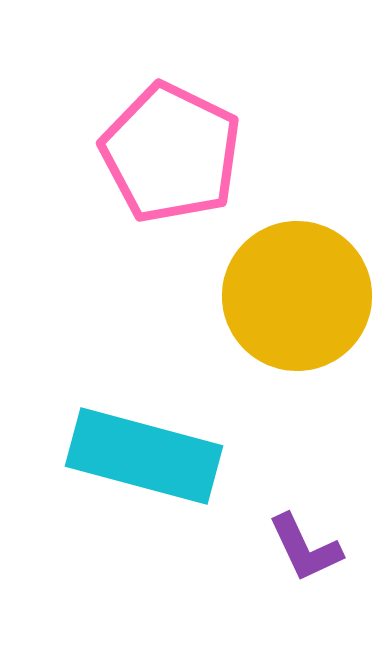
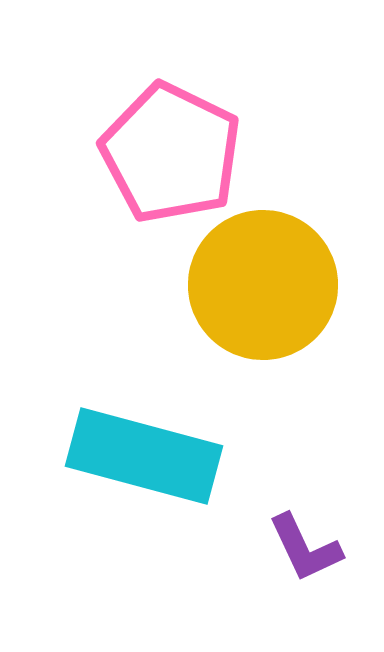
yellow circle: moved 34 px left, 11 px up
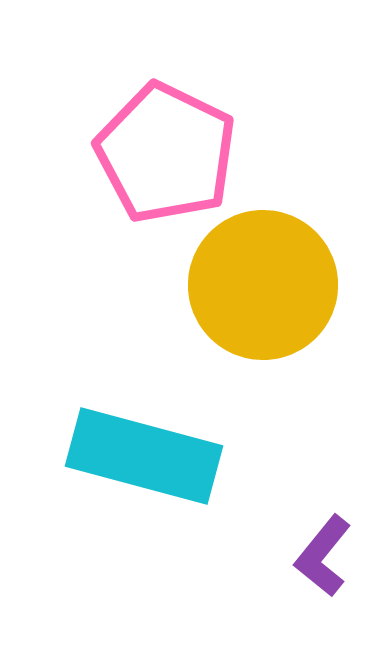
pink pentagon: moved 5 px left
purple L-shape: moved 18 px right, 8 px down; rotated 64 degrees clockwise
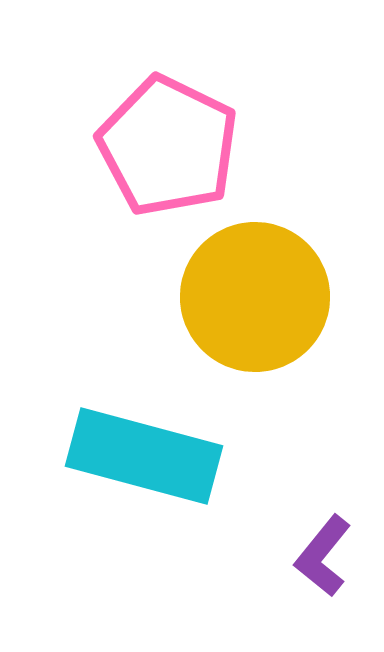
pink pentagon: moved 2 px right, 7 px up
yellow circle: moved 8 px left, 12 px down
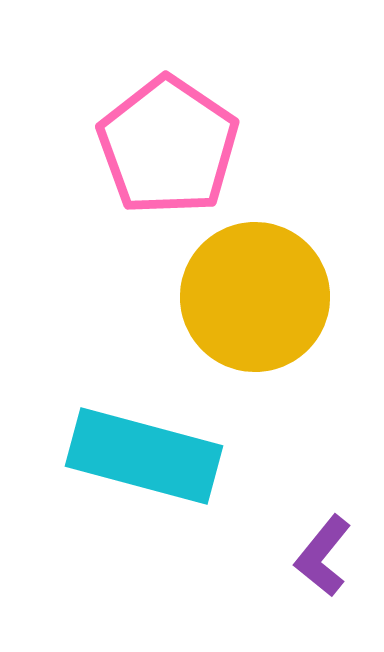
pink pentagon: rotated 8 degrees clockwise
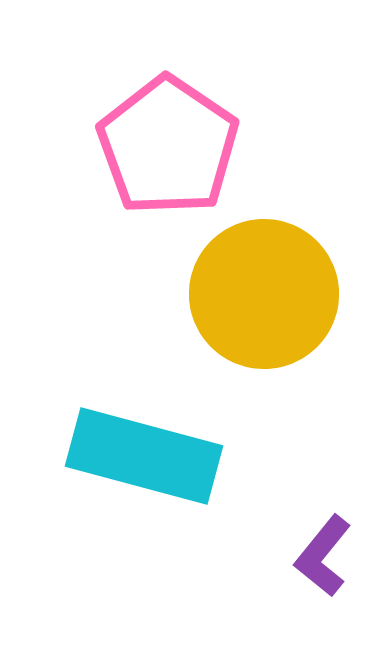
yellow circle: moved 9 px right, 3 px up
